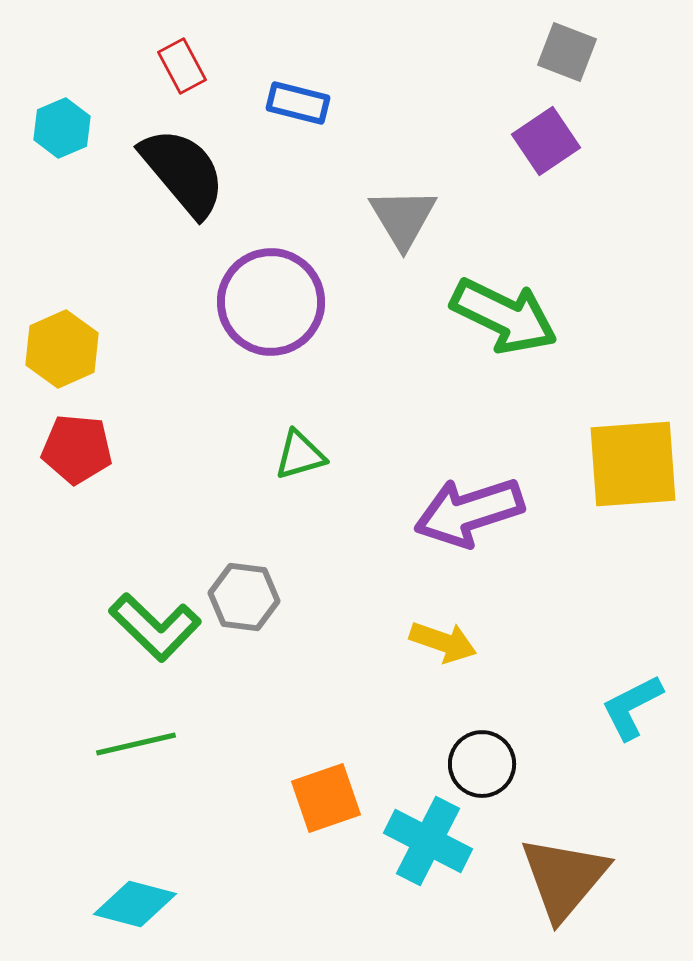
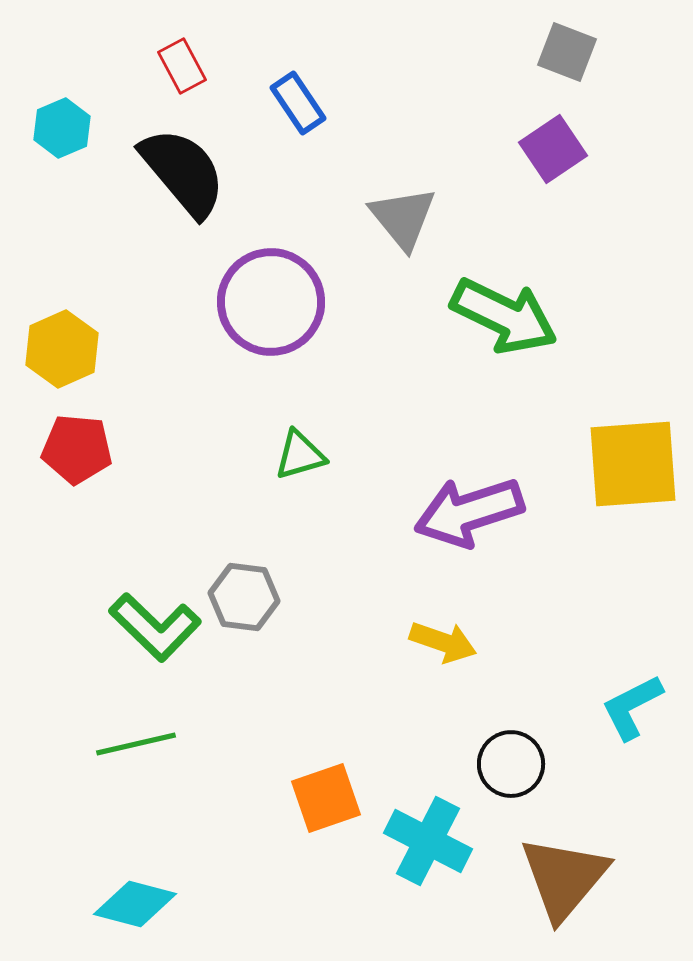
blue rectangle: rotated 42 degrees clockwise
purple square: moved 7 px right, 8 px down
gray triangle: rotated 8 degrees counterclockwise
black circle: moved 29 px right
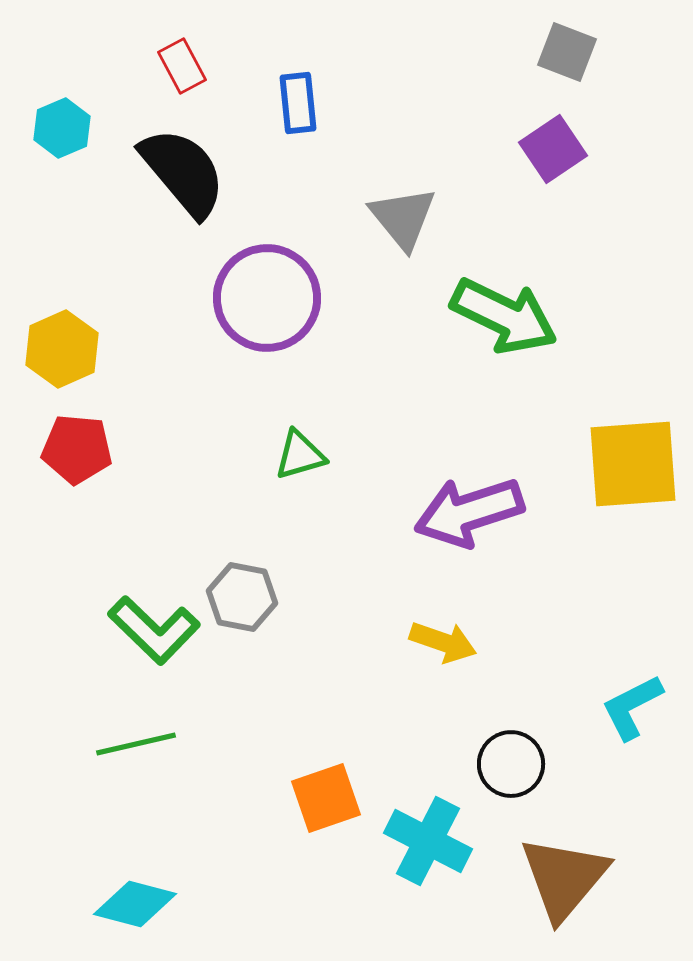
blue rectangle: rotated 28 degrees clockwise
purple circle: moved 4 px left, 4 px up
gray hexagon: moved 2 px left; rotated 4 degrees clockwise
green L-shape: moved 1 px left, 3 px down
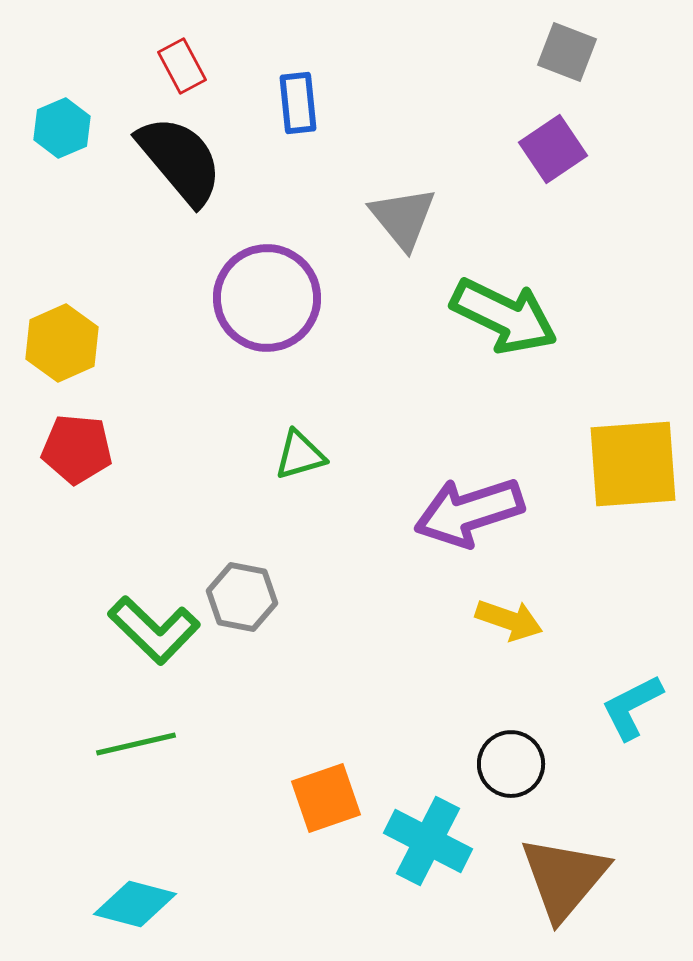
black semicircle: moved 3 px left, 12 px up
yellow hexagon: moved 6 px up
yellow arrow: moved 66 px right, 22 px up
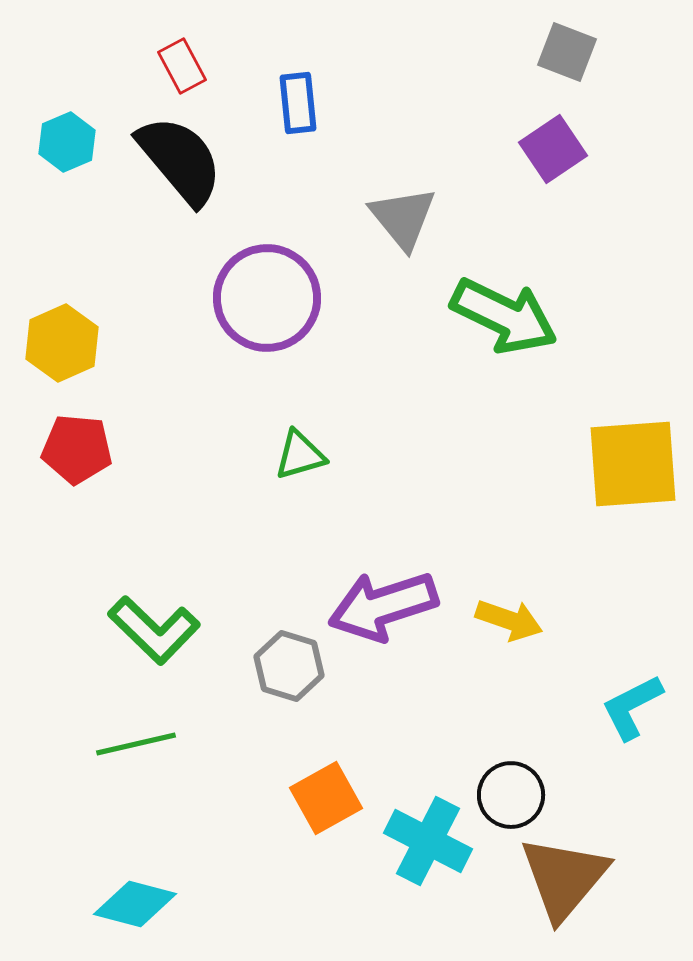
cyan hexagon: moved 5 px right, 14 px down
purple arrow: moved 86 px left, 94 px down
gray hexagon: moved 47 px right, 69 px down; rotated 6 degrees clockwise
black circle: moved 31 px down
orange square: rotated 10 degrees counterclockwise
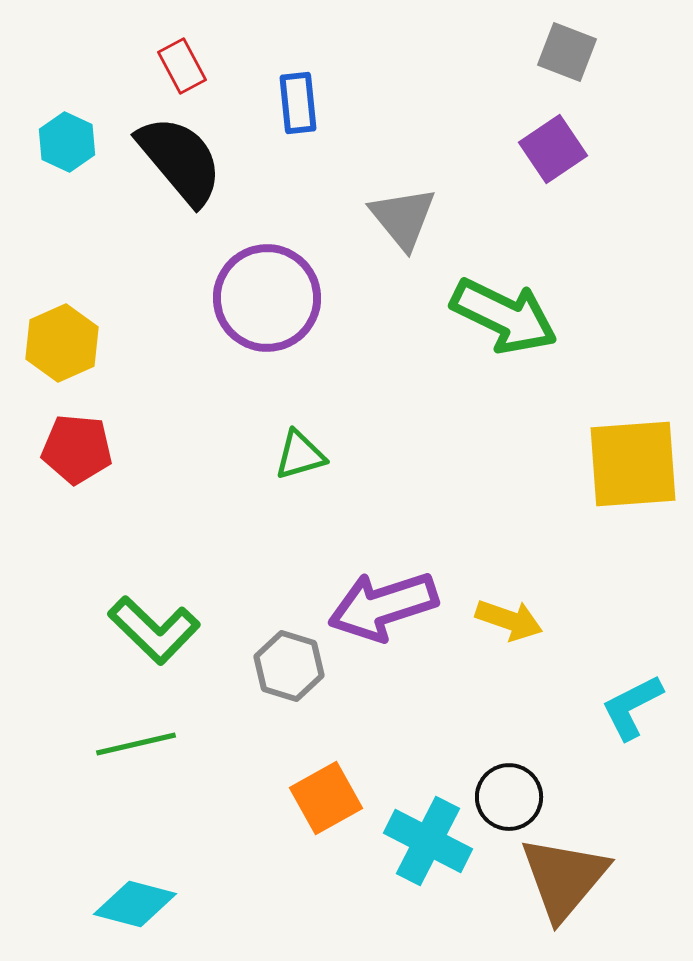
cyan hexagon: rotated 12 degrees counterclockwise
black circle: moved 2 px left, 2 px down
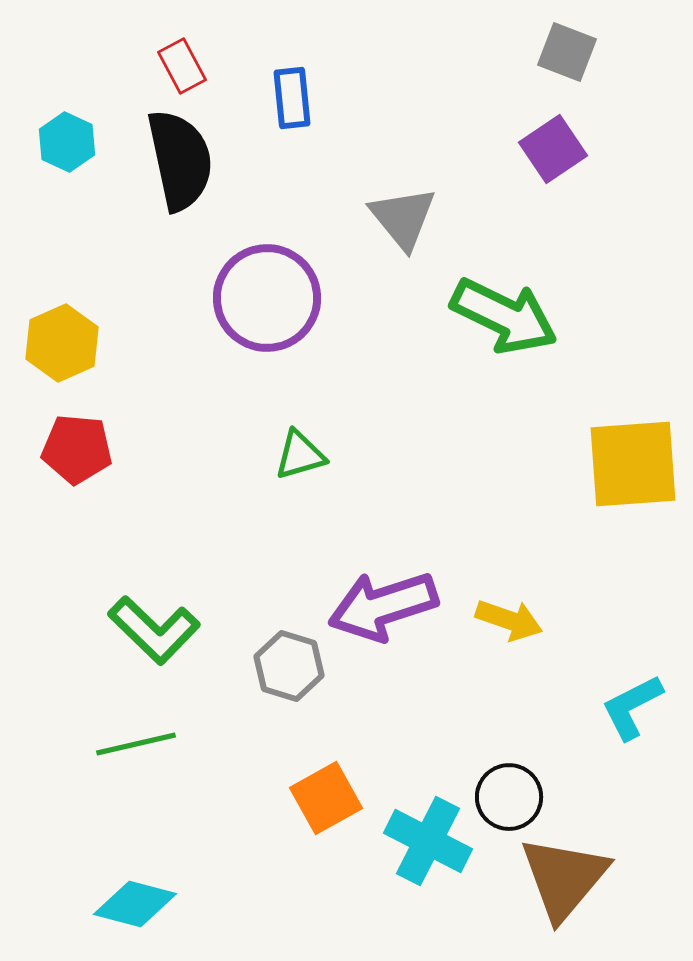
blue rectangle: moved 6 px left, 5 px up
black semicircle: rotated 28 degrees clockwise
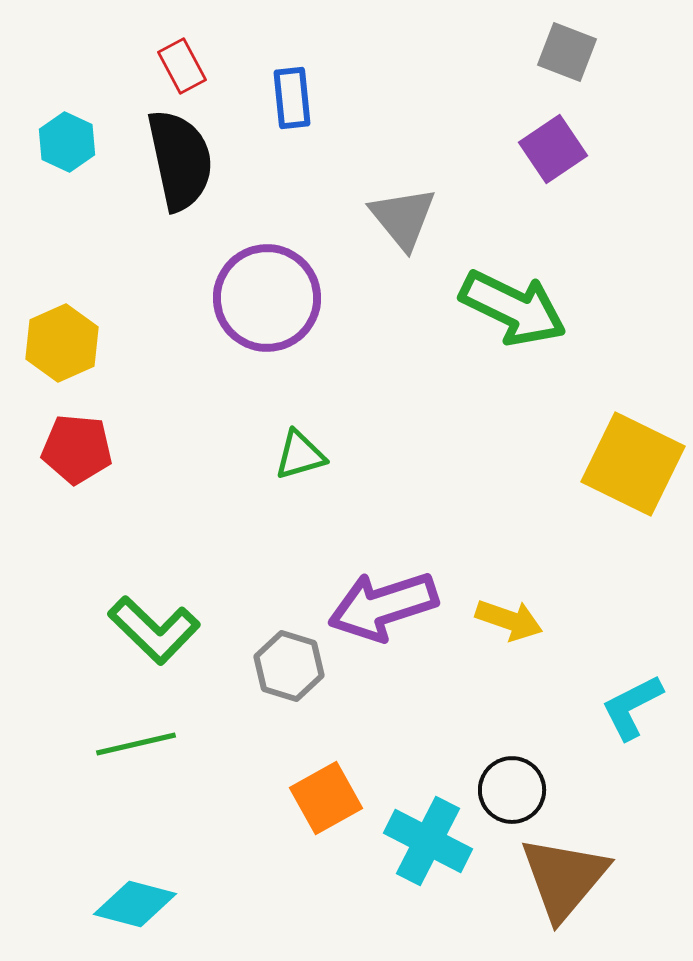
green arrow: moved 9 px right, 8 px up
yellow square: rotated 30 degrees clockwise
black circle: moved 3 px right, 7 px up
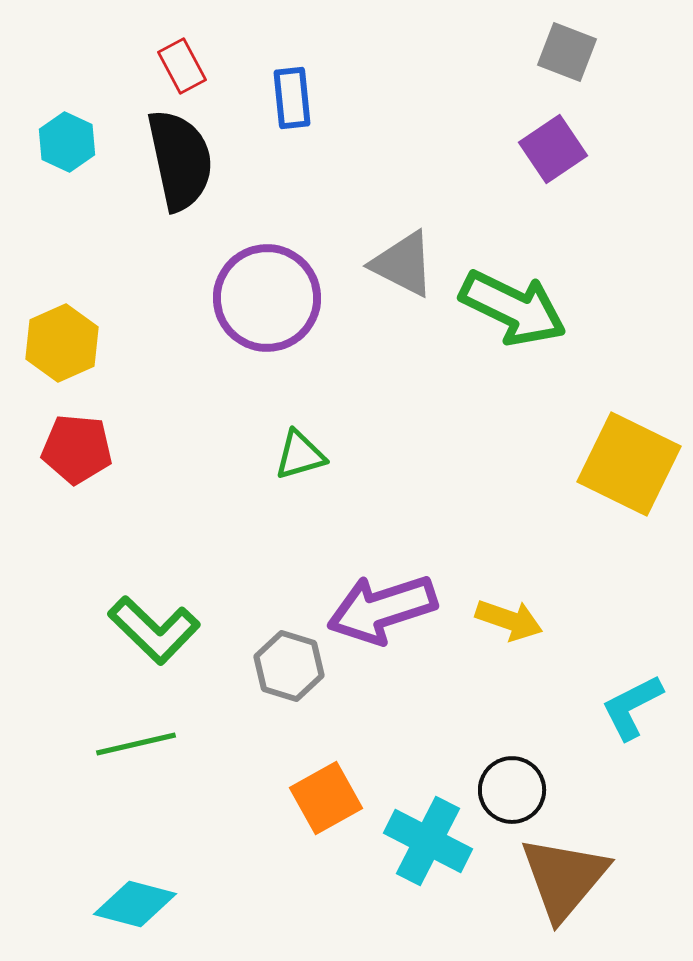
gray triangle: moved 46 px down; rotated 24 degrees counterclockwise
yellow square: moved 4 px left
purple arrow: moved 1 px left, 3 px down
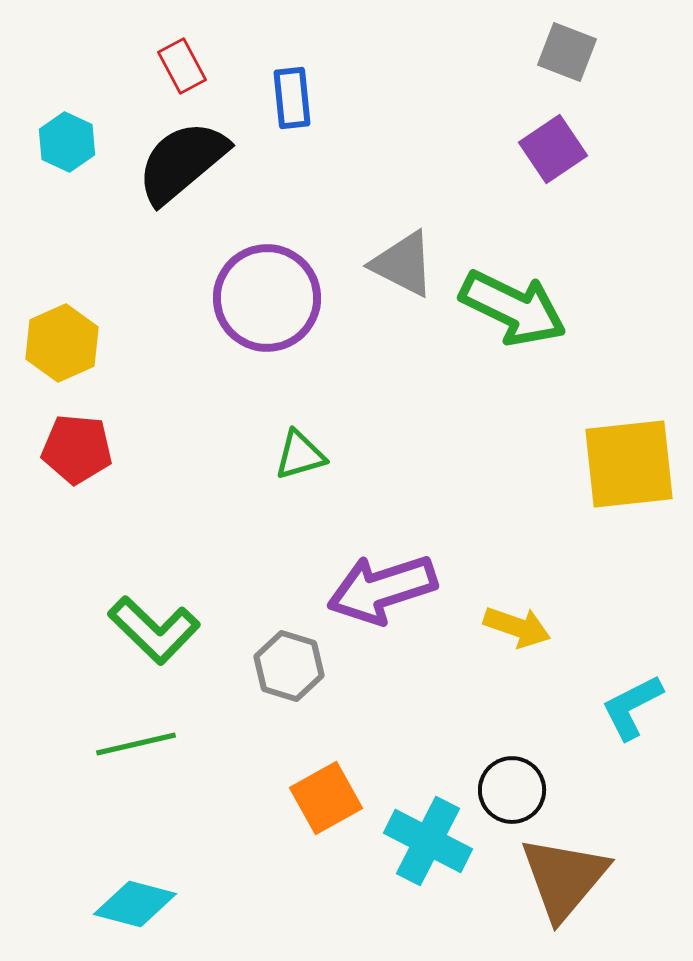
black semicircle: moved 2 px right, 2 px down; rotated 118 degrees counterclockwise
yellow square: rotated 32 degrees counterclockwise
purple arrow: moved 20 px up
yellow arrow: moved 8 px right, 7 px down
